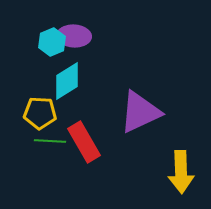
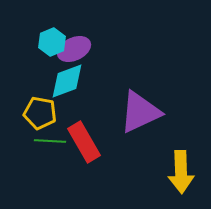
purple ellipse: moved 13 px down; rotated 28 degrees counterclockwise
cyan diamond: rotated 12 degrees clockwise
yellow pentagon: rotated 8 degrees clockwise
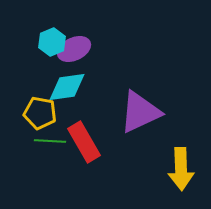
cyan diamond: moved 6 px down; rotated 12 degrees clockwise
yellow arrow: moved 3 px up
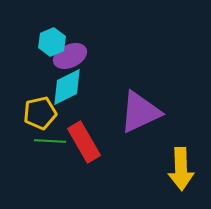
purple ellipse: moved 4 px left, 7 px down
cyan diamond: rotated 18 degrees counterclockwise
yellow pentagon: rotated 24 degrees counterclockwise
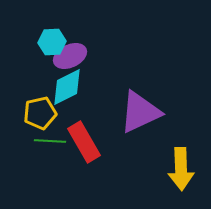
cyan hexagon: rotated 20 degrees clockwise
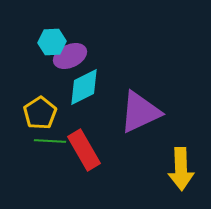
cyan diamond: moved 17 px right
yellow pentagon: rotated 20 degrees counterclockwise
red rectangle: moved 8 px down
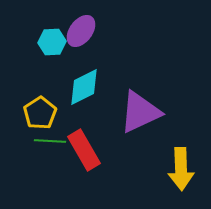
purple ellipse: moved 11 px right, 25 px up; rotated 28 degrees counterclockwise
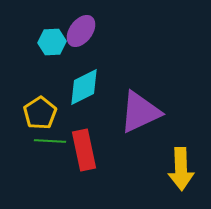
red rectangle: rotated 18 degrees clockwise
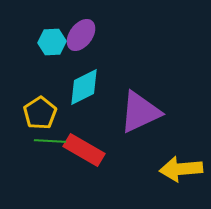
purple ellipse: moved 4 px down
red rectangle: rotated 48 degrees counterclockwise
yellow arrow: rotated 87 degrees clockwise
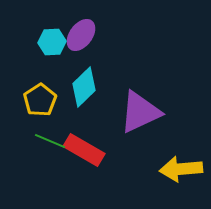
cyan diamond: rotated 18 degrees counterclockwise
yellow pentagon: moved 13 px up
green line: rotated 20 degrees clockwise
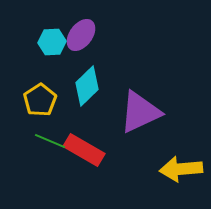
cyan diamond: moved 3 px right, 1 px up
